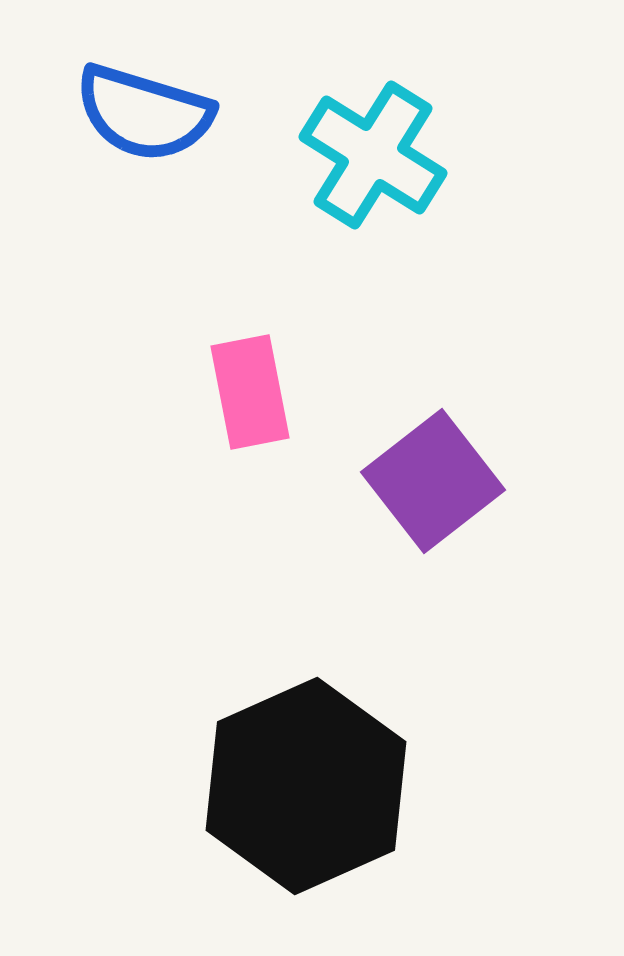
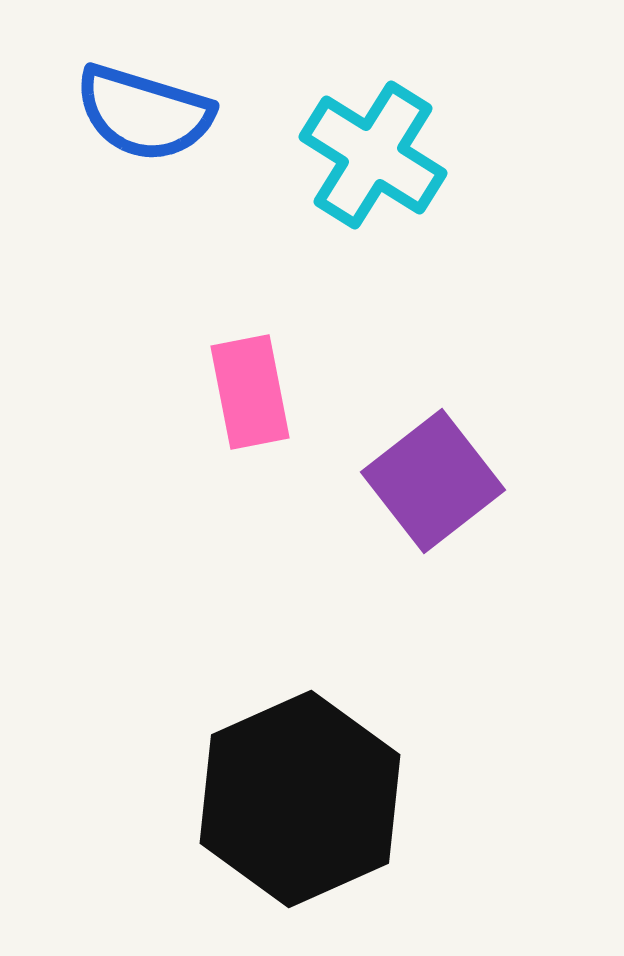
black hexagon: moved 6 px left, 13 px down
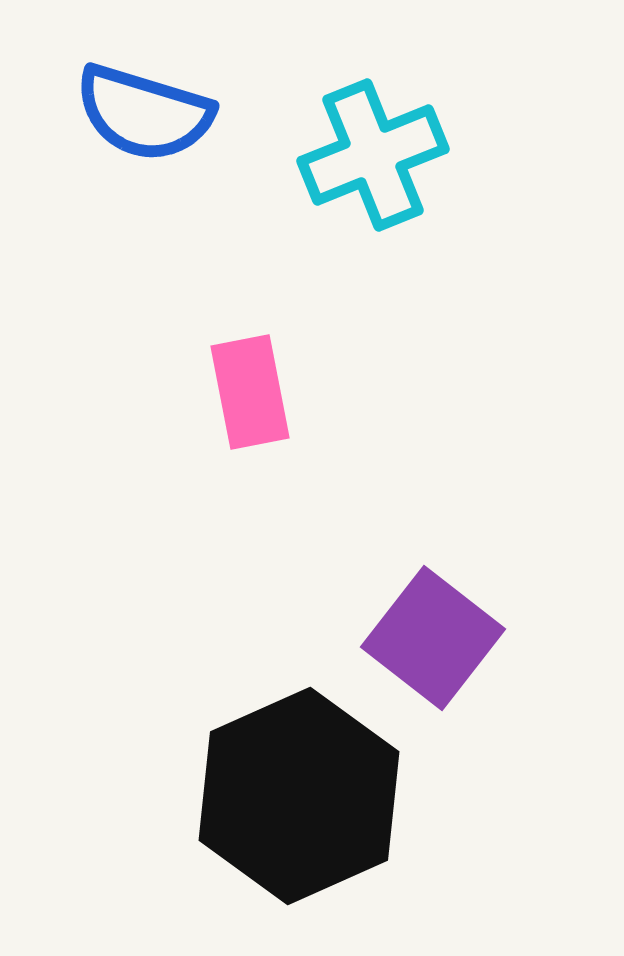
cyan cross: rotated 36 degrees clockwise
purple square: moved 157 px down; rotated 14 degrees counterclockwise
black hexagon: moved 1 px left, 3 px up
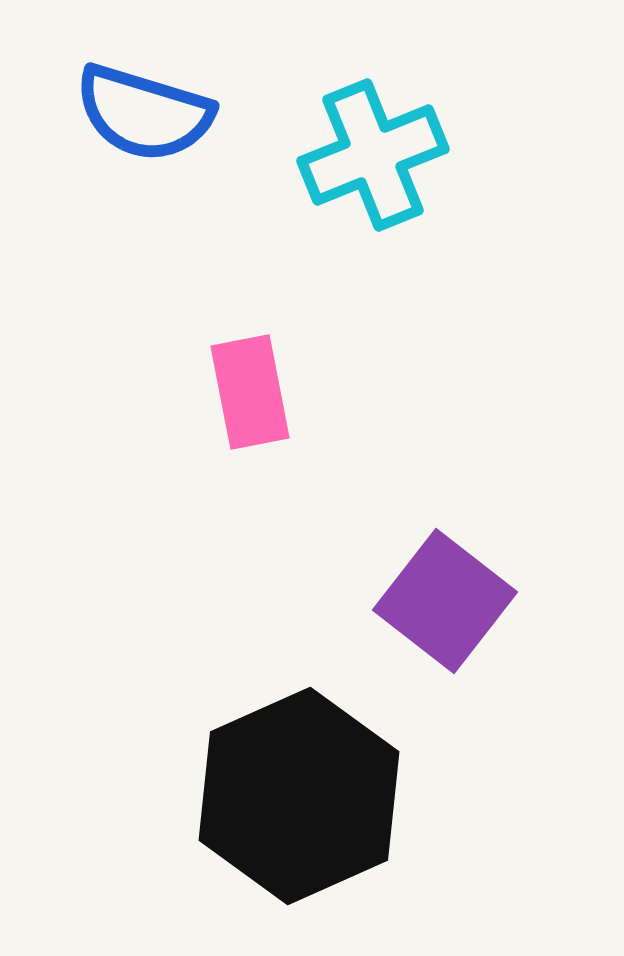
purple square: moved 12 px right, 37 px up
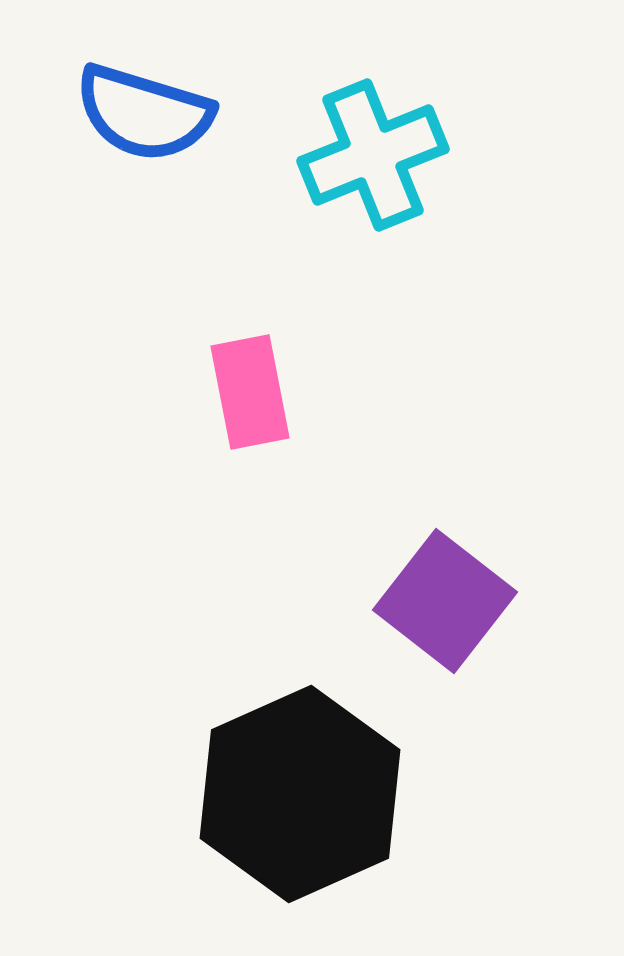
black hexagon: moved 1 px right, 2 px up
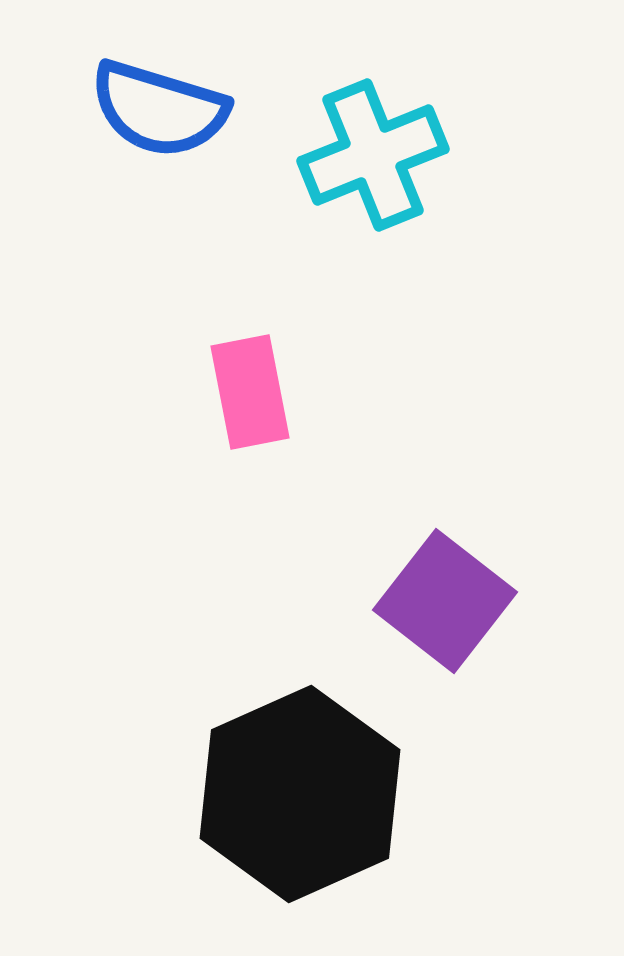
blue semicircle: moved 15 px right, 4 px up
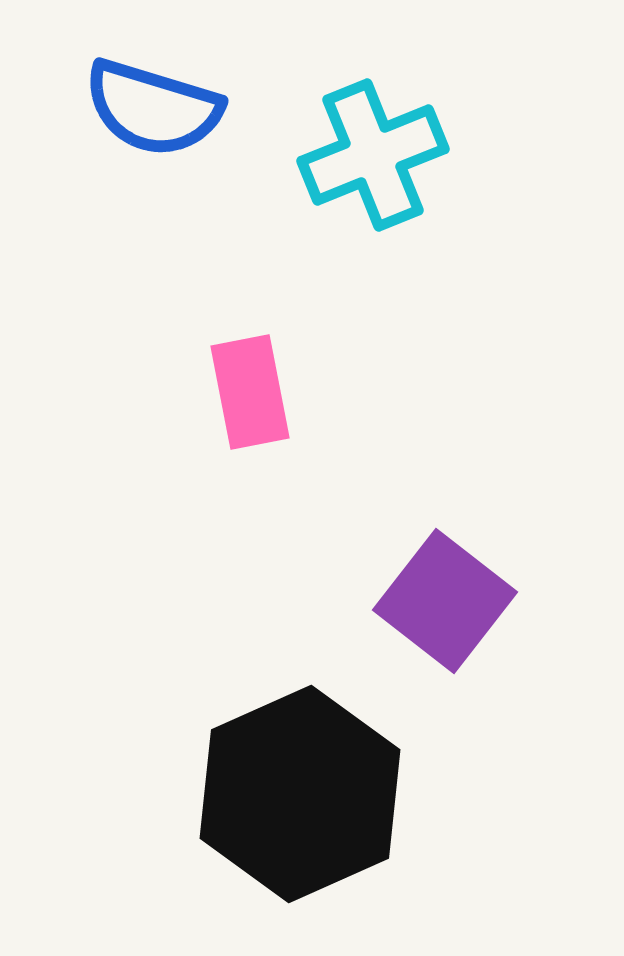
blue semicircle: moved 6 px left, 1 px up
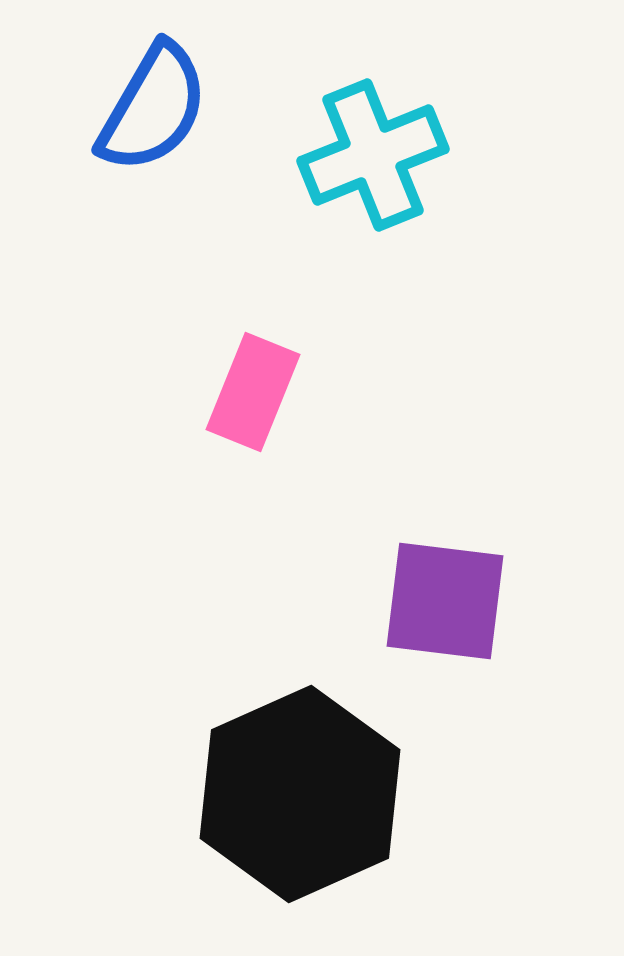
blue semicircle: rotated 77 degrees counterclockwise
pink rectangle: moved 3 px right; rotated 33 degrees clockwise
purple square: rotated 31 degrees counterclockwise
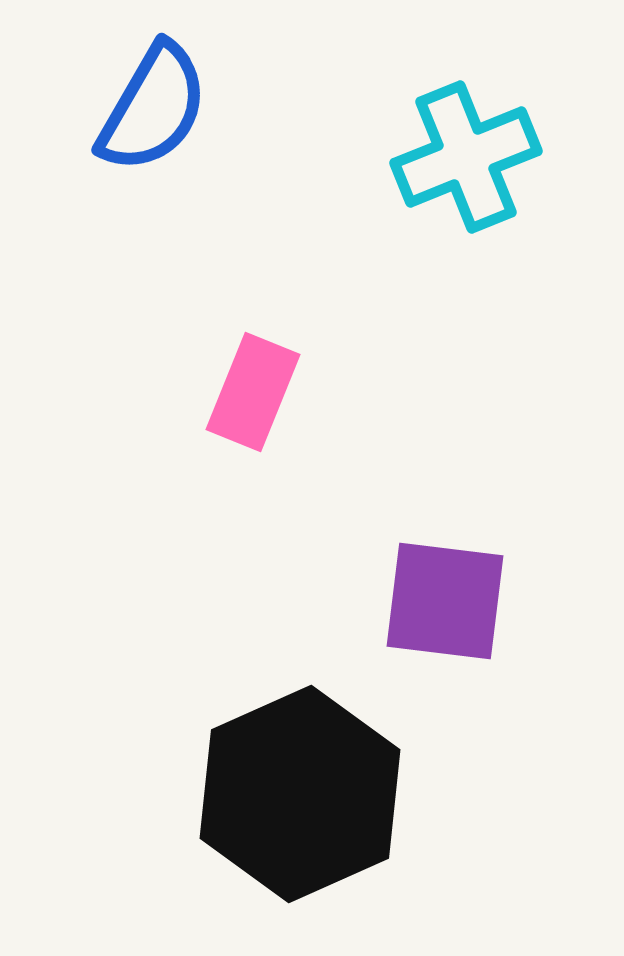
cyan cross: moved 93 px right, 2 px down
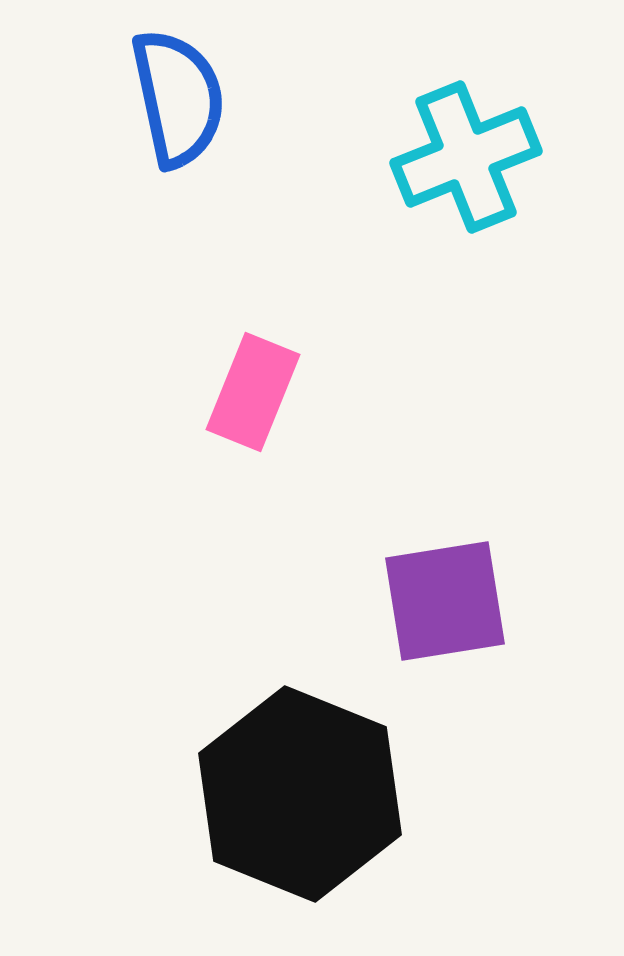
blue semicircle: moved 25 px right, 10 px up; rotated 42 degrees counterclockwise
purple square: rotated 16 degrees counterclockwise
black hexagon: rotated 14 degrees counterclockwise
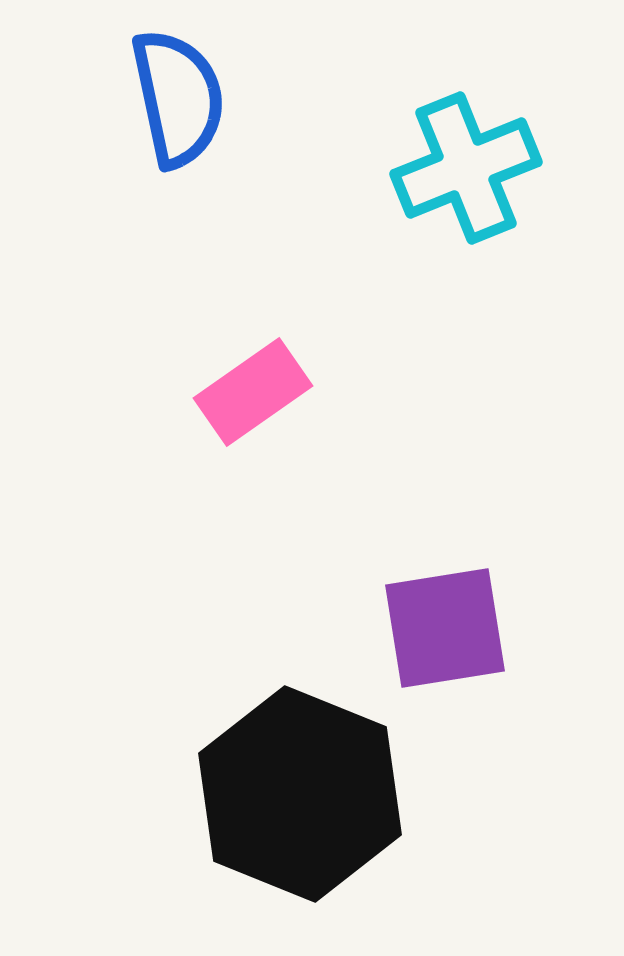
cyan cross: moved 11 px down
pink rectangle: rotated 33 degrees clockwise
purple square: moved 27 px down
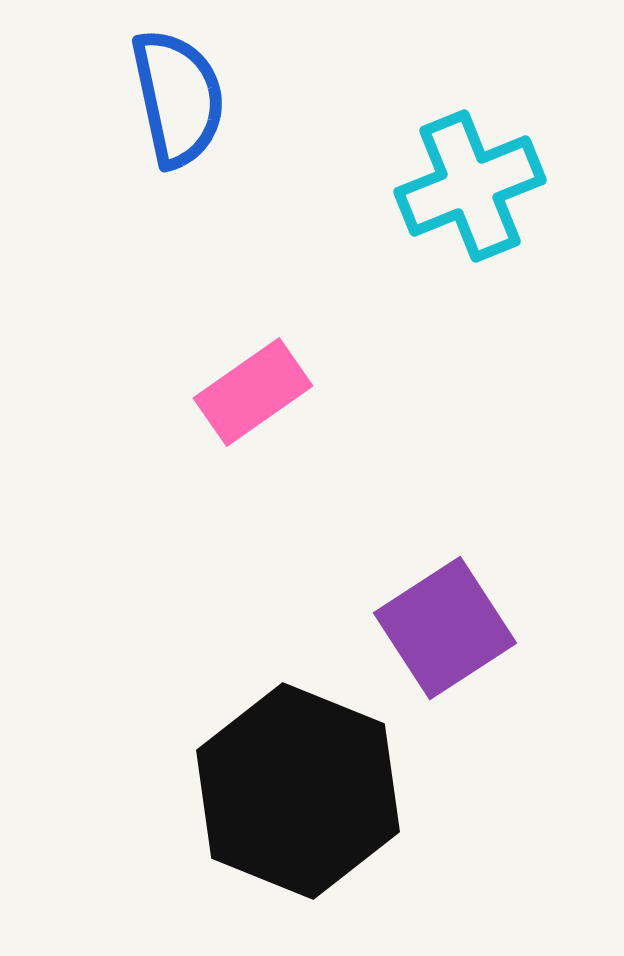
cyan cross: moved 4 px right, 18 px down
purple square: rotated 24 degrees counterclockwise
black hexagon: moved 2 px left, 3 px up
